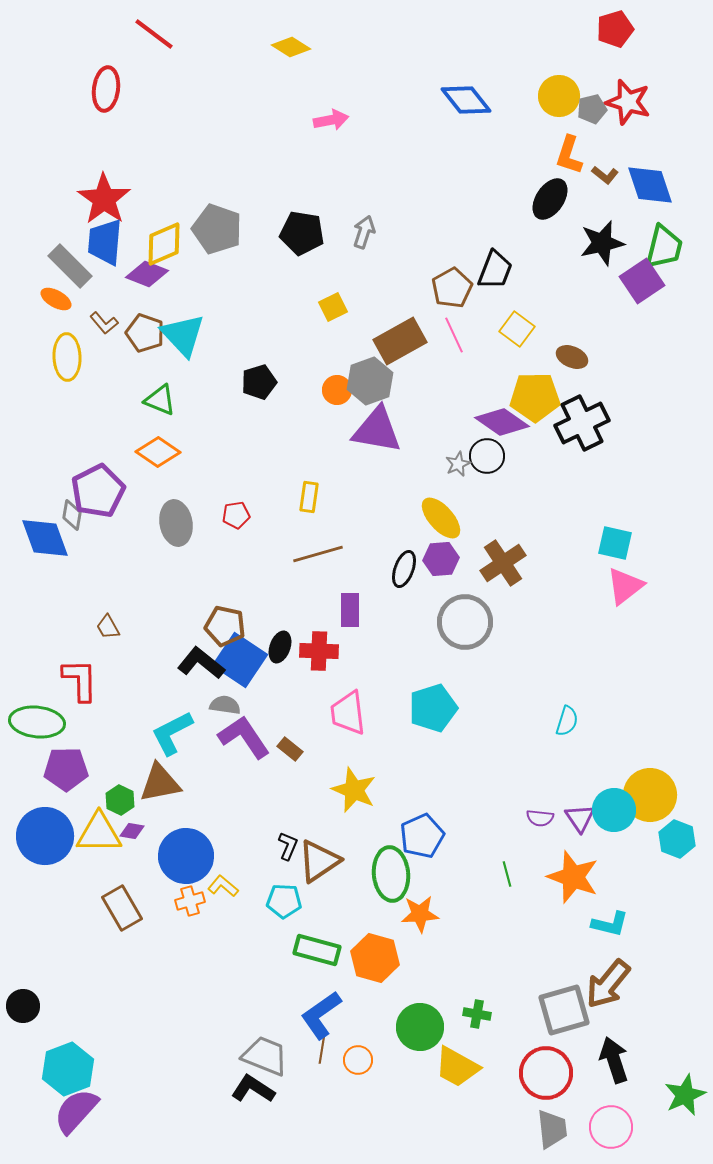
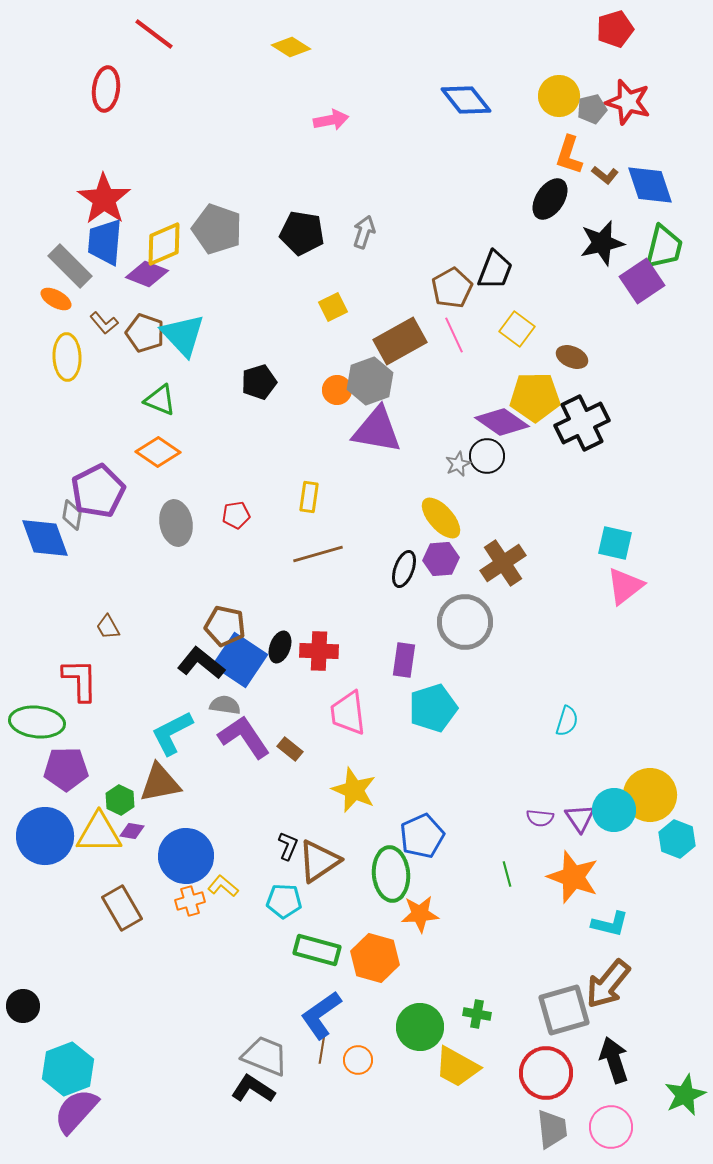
purple rectangle at (350, 610): moved 54 px right, 50 px down; rotated 8 degrees clockwise
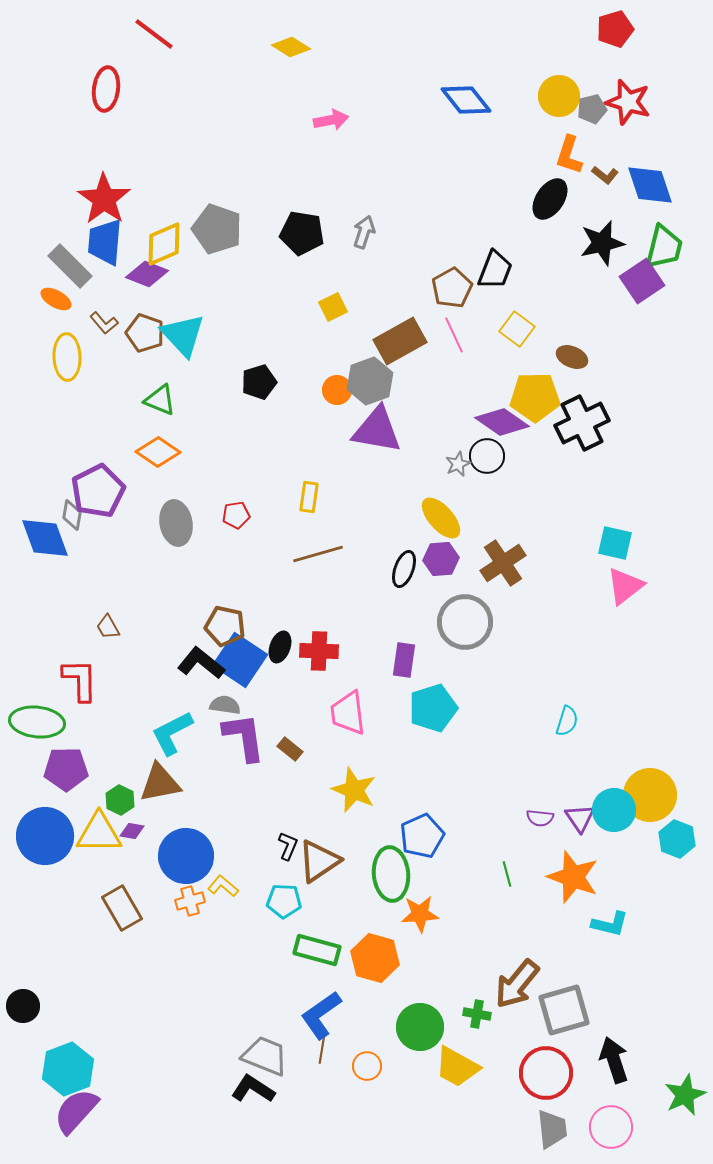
purple L-shape at (244, 737): rotated 26 degrees clockwise
brown arrow at (608, 984): moved 91 px left
orange circle at (358, 1060): moved 9 px right, 6 px down
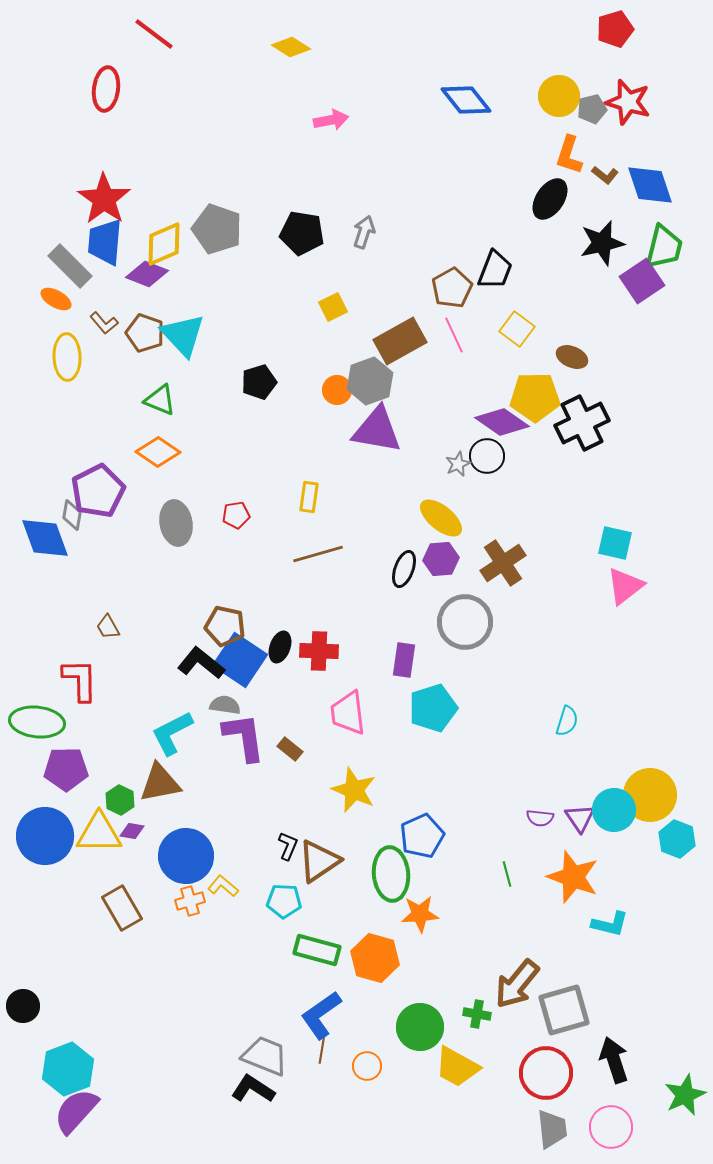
yellow ellipse at (441, 518): rotated 9 degrees counterclockwise
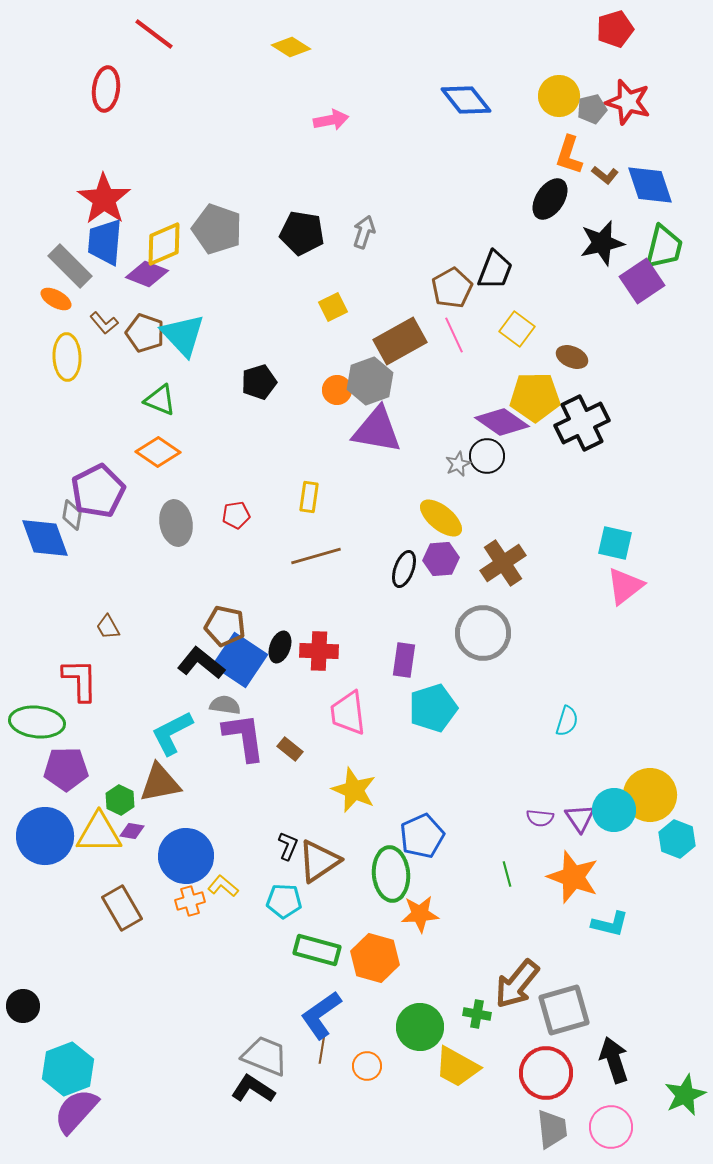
brown line at (318, 554): moved 2 px left, 2 px down
gray circle at (465, 622): moved 18 px right, 11 px down
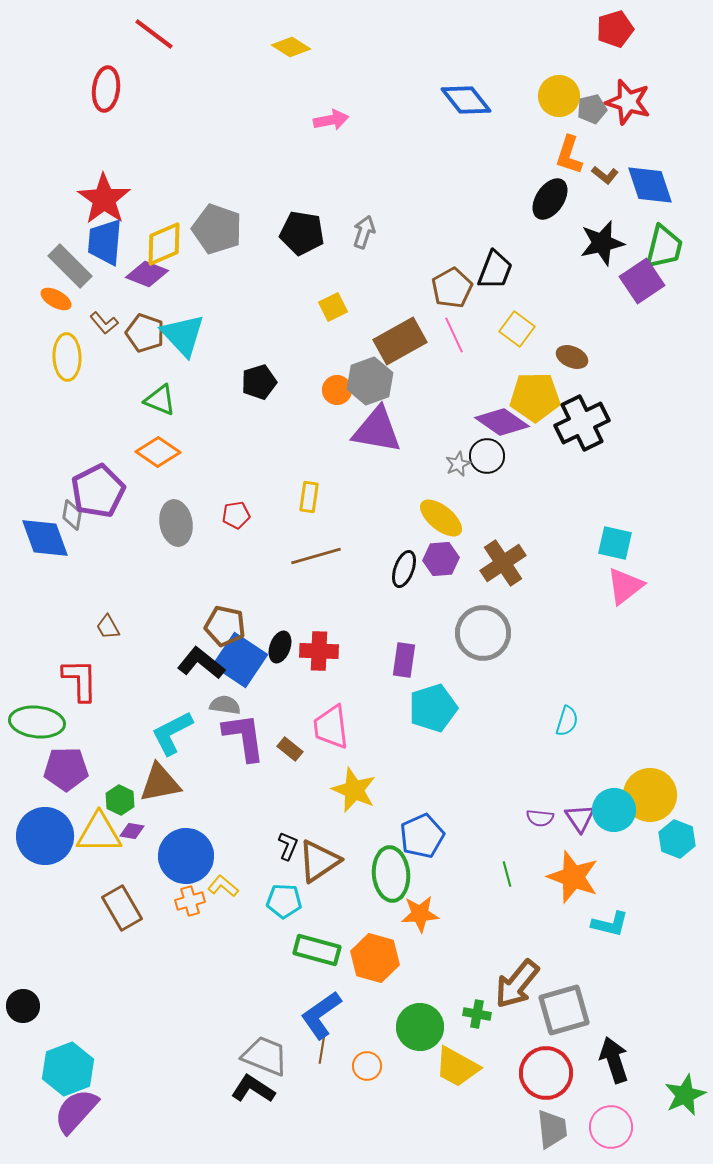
pink trapezoid at (348, 713): moved 17 px left, 14 px down
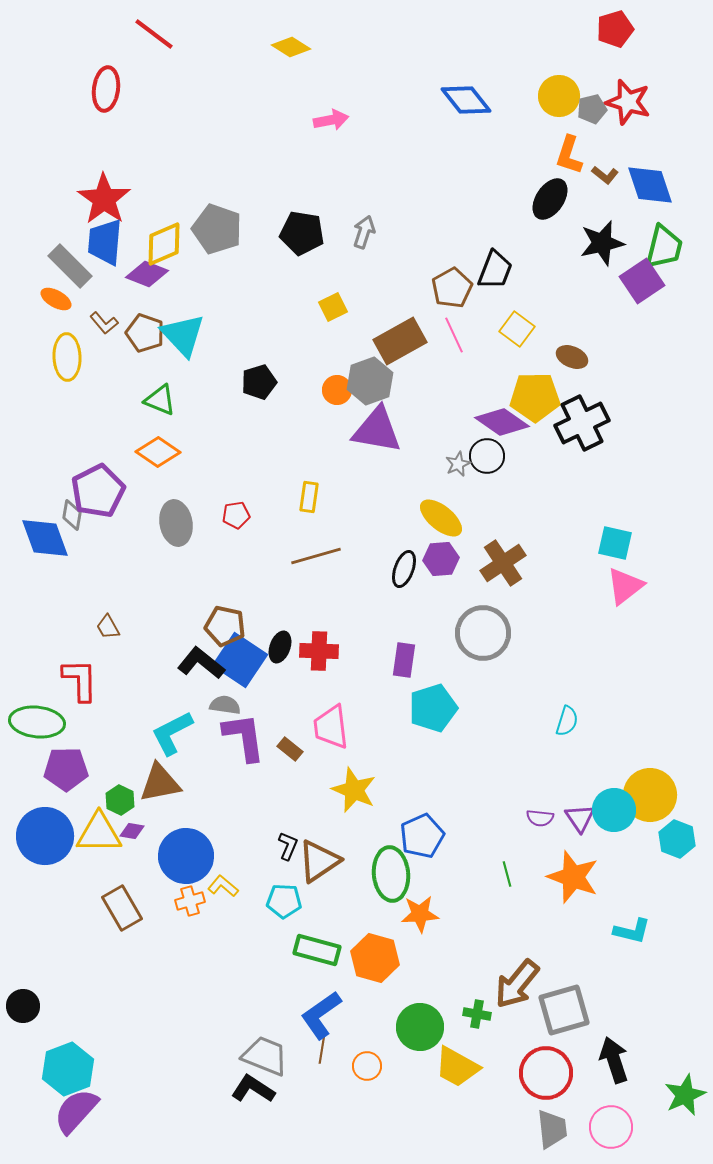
cyan L-shape at (610, 924): moved 22 px right, 7 px down
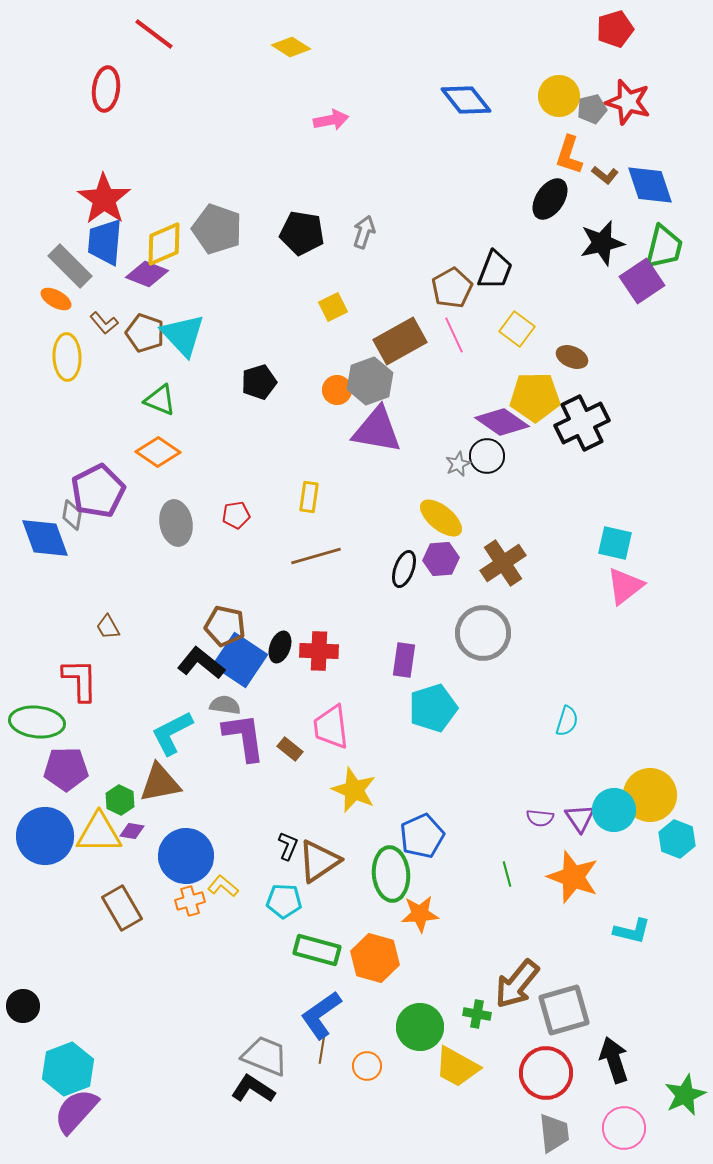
pink circle at (611, 1127): moved 13 px right, 1 px down
gray trapezoid at (552, 1129): moved 2 px right, 4 px down
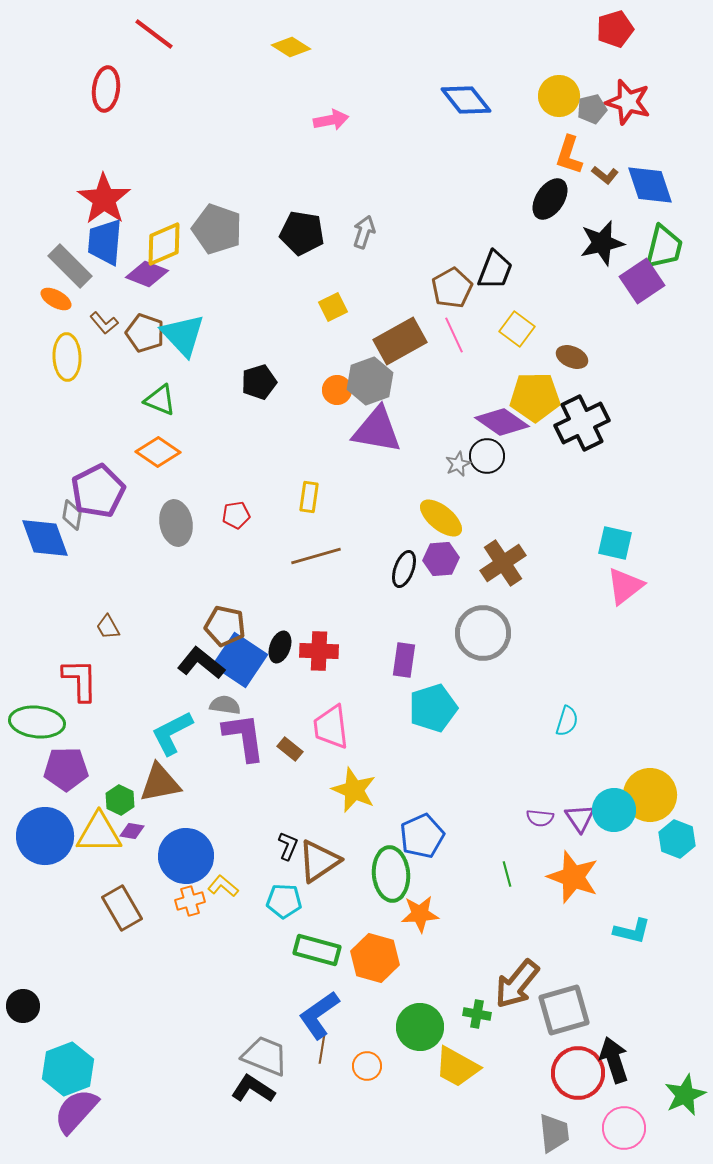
blue L-shape at (321, 1015): moved 2 px left
red circle at (546, 1073): moved 32 px right
